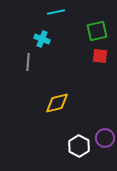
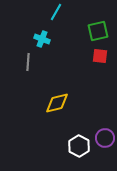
cyan line: rotated 48 degrees counterclockwise
green square: moved 1 px right
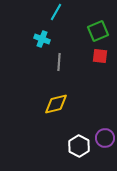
green square: rotated 10 degrees counterclockwise
gray line: moved 31 px right
yellow diamond: moved 1 px left, 1 px down
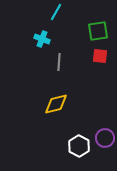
green square: rotated 15 degrees clockwise
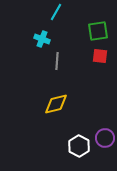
gray line: moved 2 px left, 1 px up
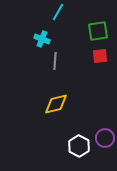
cyan line: moved 2 px right
red square: rotated 14 degrees counterclockwise
gray line: moved 2 px left
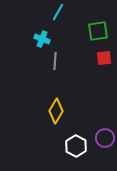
red square: moved 4 px right, 2 px down
yellow diamond: moved 7 px down; rotated 45 degrees counterclockwise
white hexagon: moved 3 px left
